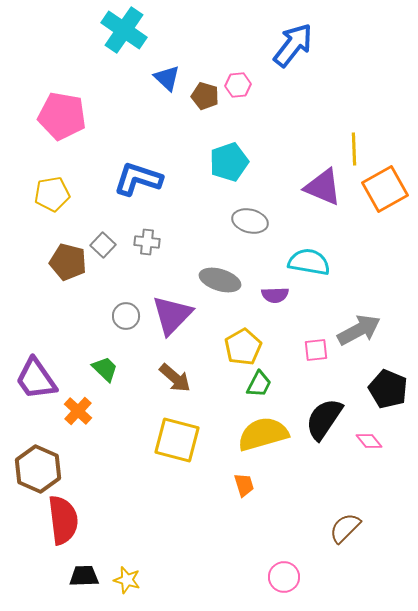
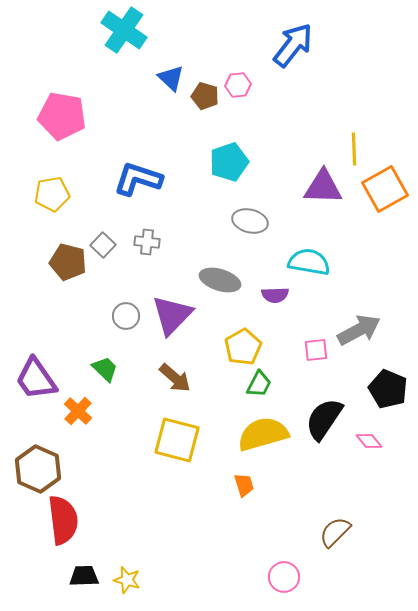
blue triangle at (167, 78): moved 4 px right
purple triangle at (323, 187): rotated 21 degrees counterclockwise
brown semicircle at (345, 528): moved 10 px left, 4 px down
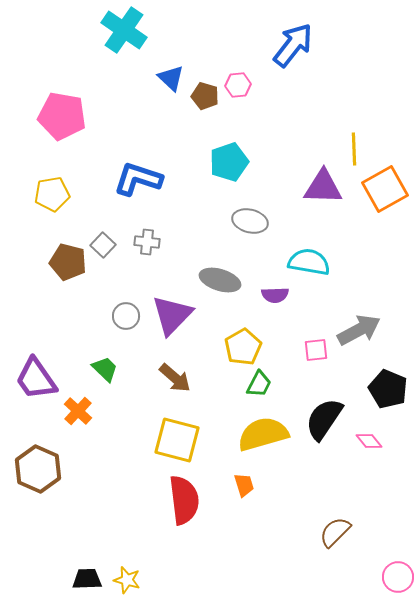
red semicircle at (63, 520): moved 121 px right, 20 px up
black trapezoid at (84, 576): moved 3 px right, 3 px down
pink circle at (284, 577): moved 114 px right
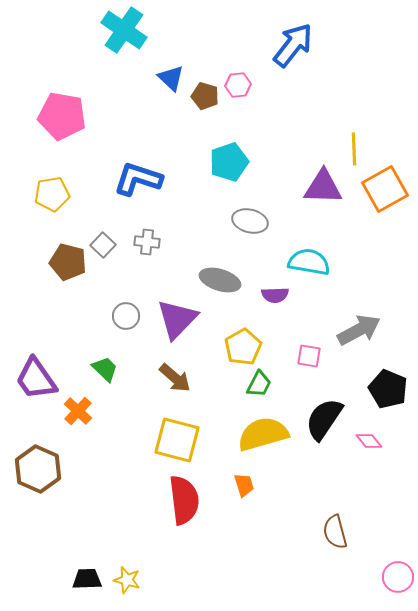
purple triangle at (172, 315): moved 5 px right, 4 px down
pink square at (316, 350): moved 7 px left, 6 px down; rotated 15 degrees clockwise
brown semicircle at (335, 532): rotated 60 degrees counterclockwise
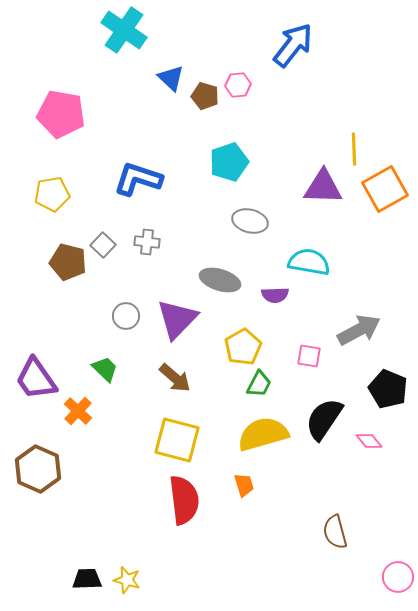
pink pentagon at (62, 116): moved 1 px left, 2 px up
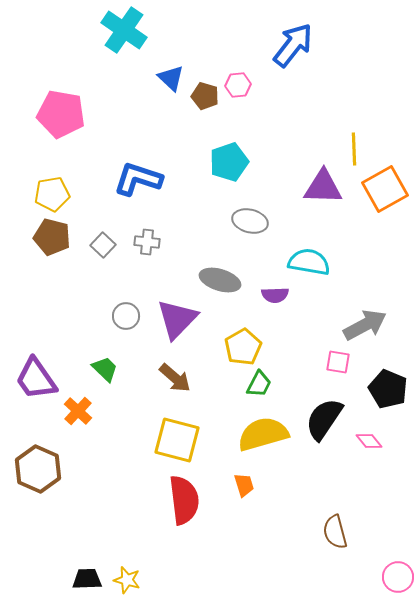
brown pentagon at (68, 262): moved 16 px left, 25 px up
gray arrow at (359, 330): moved 6 px right, 5 px up
pink square at (309, 356): moved 29 px right, 6 px down
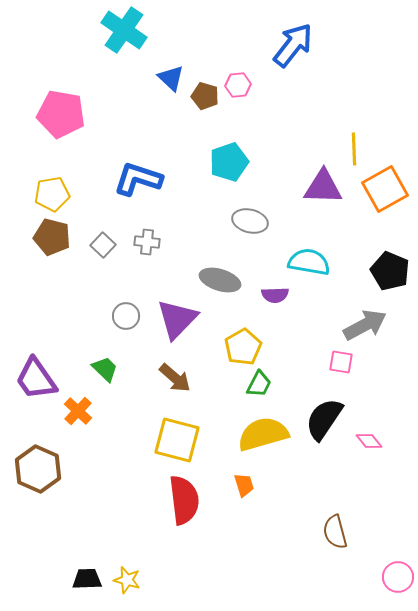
pink square at (338, 362): moved 3 px right
black pentagon at (388, 389): moved 2 px right, 118 px up
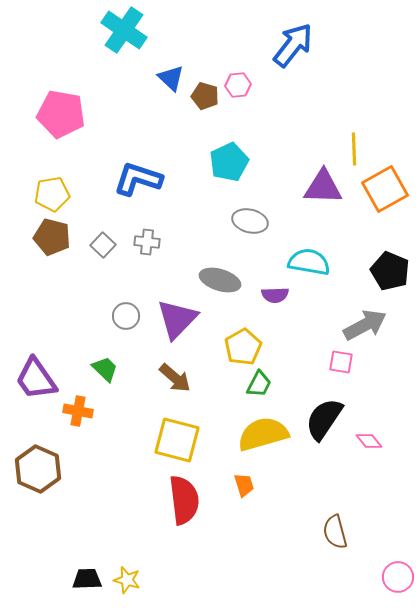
cyan pentagon at (229, 162): rotated 6 degrees counterclockwise
orange cross at (78, 411): rotated 32 degrees counterclockwise
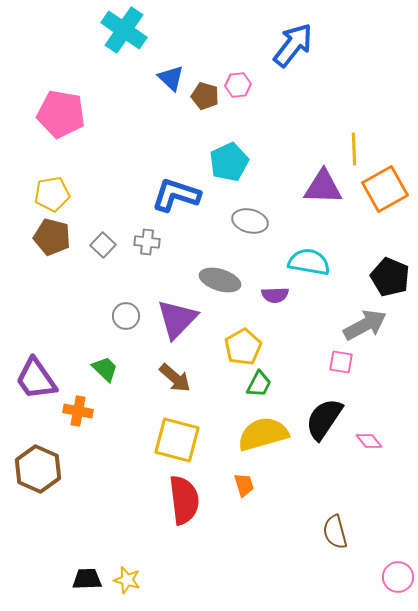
blue L-shape at (138, 179): moved 38 px right, 16 px down
black pentagon at (390, 271): moved 6 px down
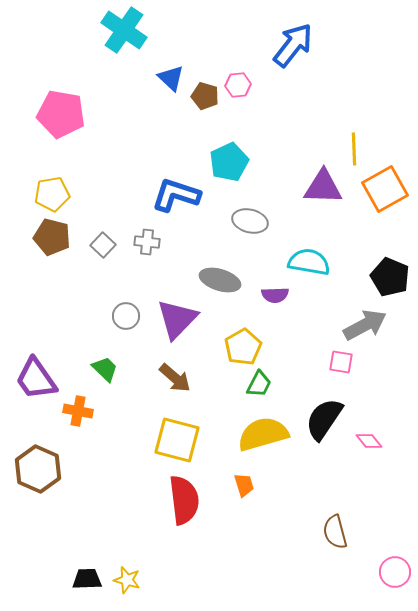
pink circle at (398, 577): moved 3 px left, 5 px up
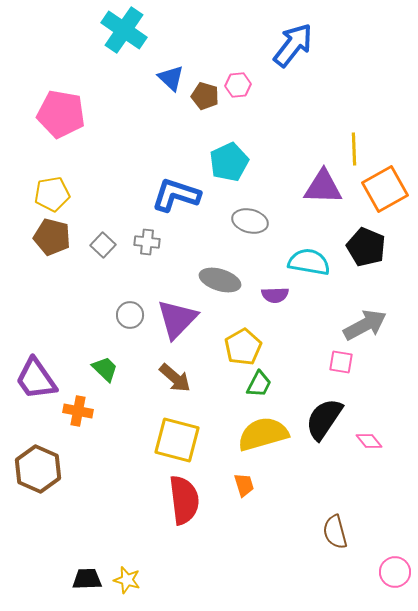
black pentagon at (390, 277): moved 24 px left, 30 px up
gray circle at (126, 316): moved 4 px right, 1 px up
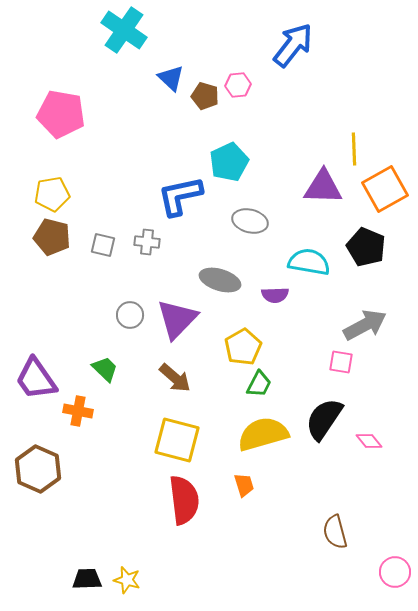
blue L-shape at (176, 195): moved 4 px right, 1 px down; rotated 30 degrees counterclockwise
gray square at (103, 245): rotated 30 degrees counterclockwise
